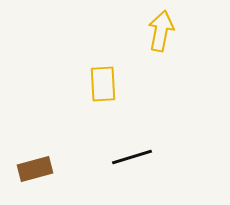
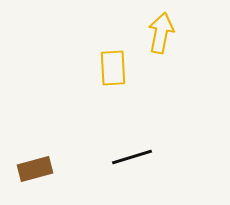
yellow arrow: moved 2 px down
yellow rectangle: moved 10 px right, 16 px up
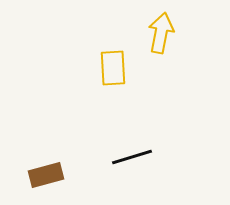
brown rectangle: moved 11 px right, 6 px down
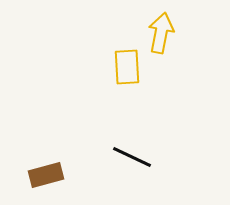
yellow rectangle: moved 14 px right, 1 px up
black line: rotated 42 degrees clockwise
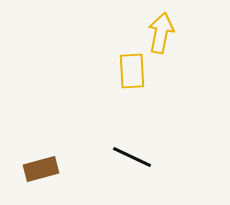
yellow rectangle: moved 5 px right, 4 px down
brown rectangle: moved 5 px left, 6 px up
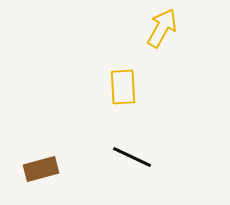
yellow arrow: moved 1 px right, 5 px up; rotated 18 degrees clockwise
yellow rectangle: moved 9 px left, 16 px down
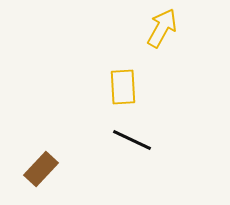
black line: moved 17 px up
brown rectangle: rotated 32 degrees counterclockwise
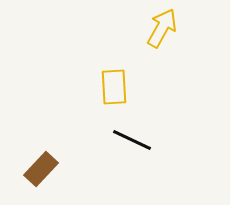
yellow rectangle: moved 9 px left
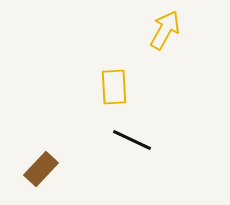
yellow arrow: moved 3 px right, 2 px down
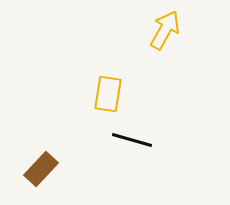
yellow rectangle: moved 6 px left, 7 px down; rotated 12 degrees clockwise
black line: rotated 9 degrees counterclockwise
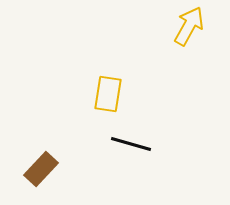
yellow arrow: moved 24 px right, 4 px up
black line: moved 1 px left, 4 px down
